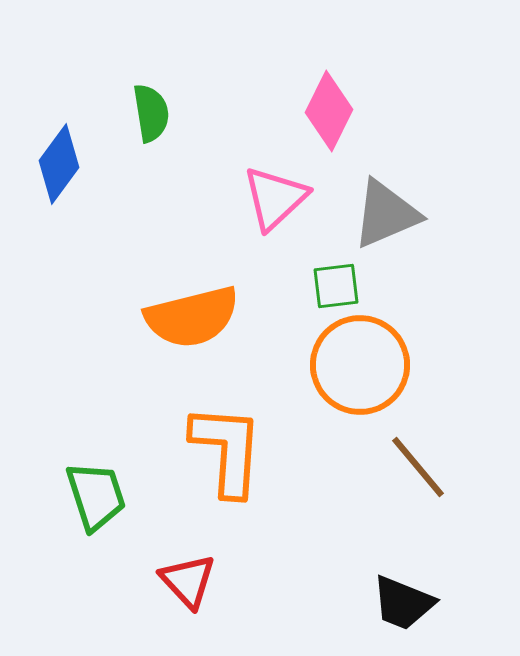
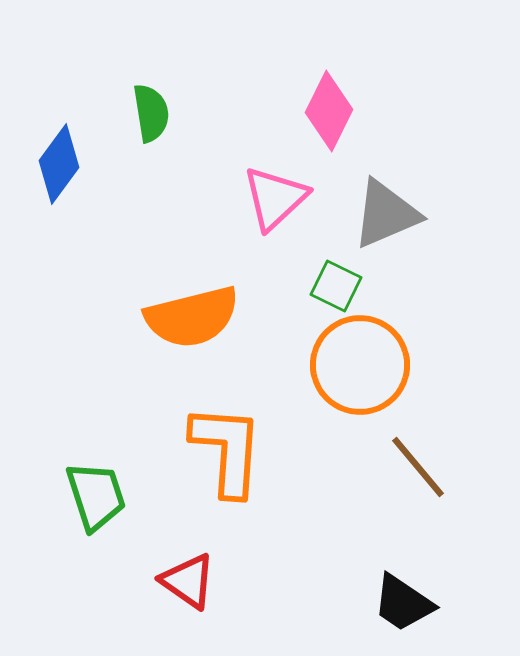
green square: rotated 33 degrees clockwise
red triangle: rotated 12 degrees counterclockwise
black trapezoid: rotated 12 degrees clockwise
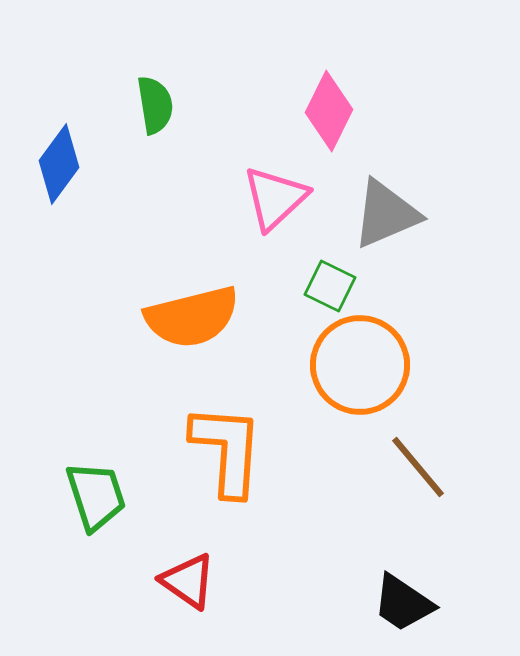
green semicircle: moved 4 px right, 8 px up
green square: moved 6 px left
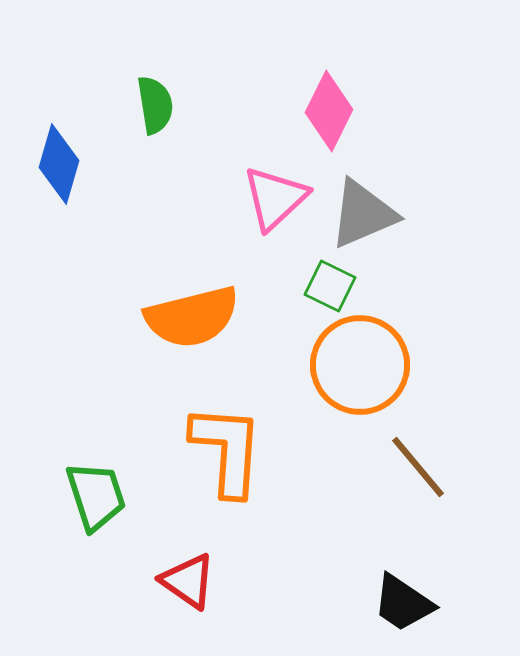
blue diamond: rotated 20 degrees counterclockwise
gray triangle: moved 23 px left
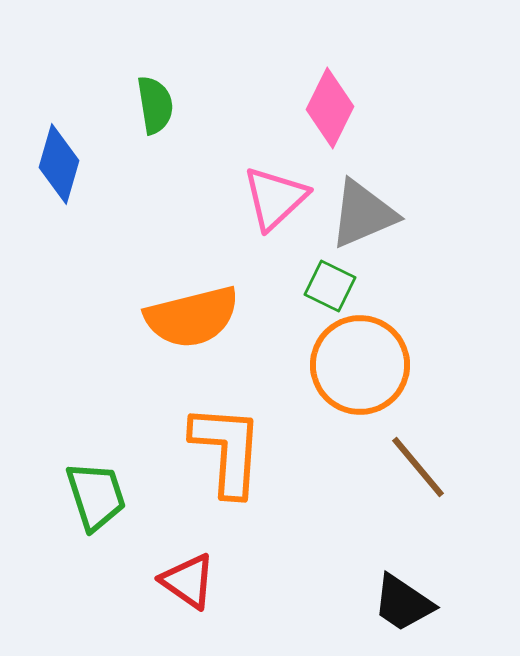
pink diamond: moved 1 px right, 3 px up
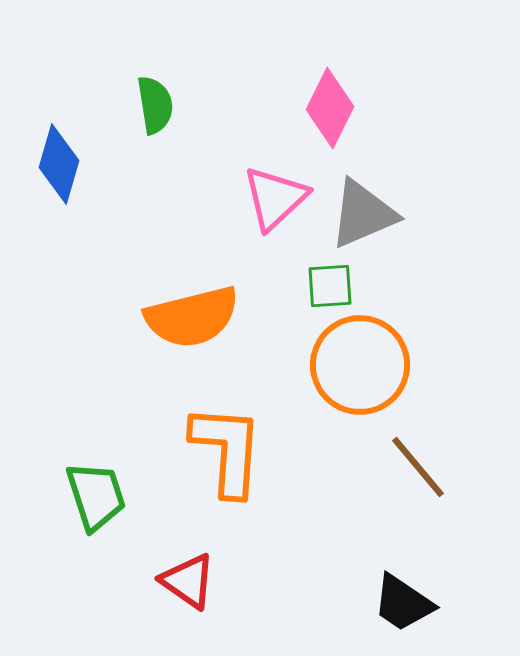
green square: rotated 30 degrees counterclockwise
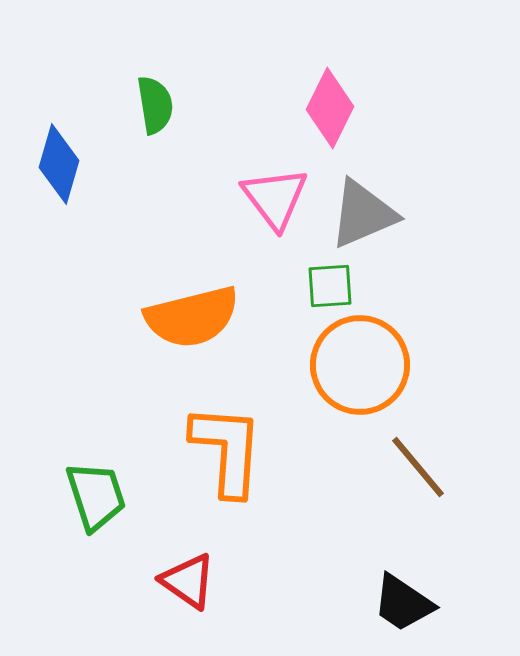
pink triangle: rotated 24 degrees counterclockwise
